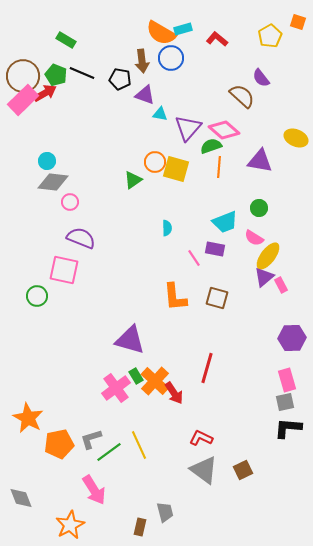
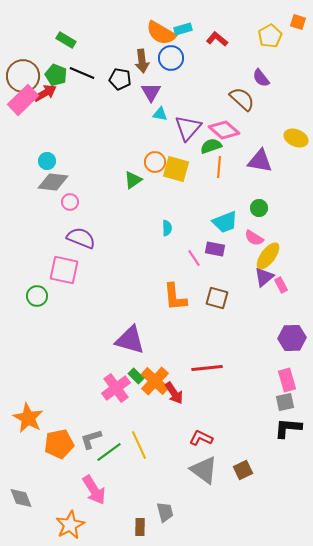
purple triangle at (145, 95): moved 6 px right, 3 px up; rotated 40 degrees clockwise
brown semicircle at (242, 96): moved 3 px down
red line at (207, 368): rotated 68 degrees clockwise
green rectangle at (136, 376): rotated 14 degrees counterclockwise
brown rectangle at (140, 527): rotated 12 degrees counterclockwise
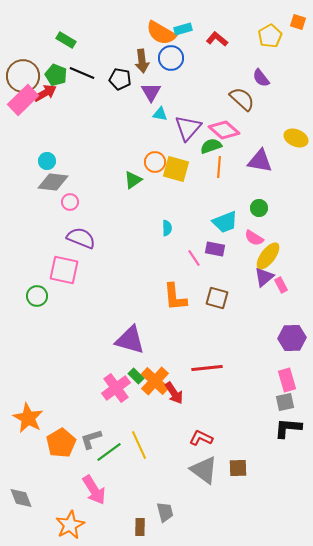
orange pentagon at (59, 444): moved 2 px right, 1 px up; rotated 20 degrees counterclockwise
brown square at (243, 470): moved 5 px left, 2 px up; rotated 24 degrees clockwise
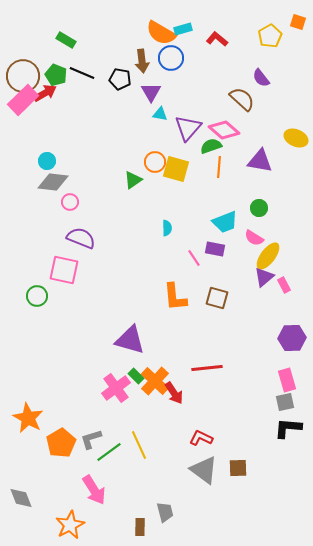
pink rectangle at (281, 285): moved 3 px right
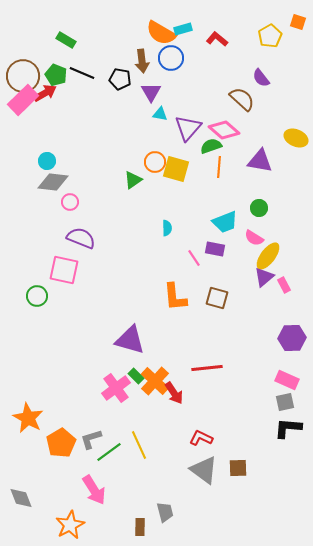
pink rectangle at (287, 380): rotated 50 degrees counterclockwise
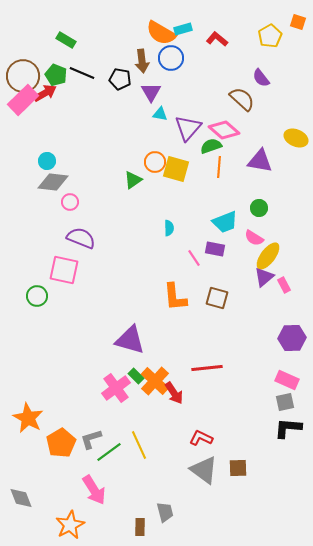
cyan semicircle at (167, 228): moved 2 px right
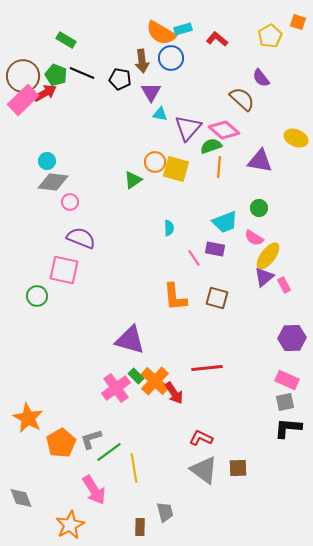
yellow line at (139, 445): moved 5 px left, 23 px down; rotated 16 degrees clockwise
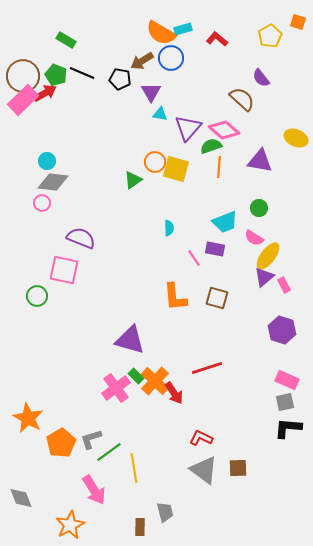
brown arrow at (142, 61): rotated 65 degrees clockwise
pink circle at (70, 202): moved 28 px left, 1 px down
purple hexagon at (292, 338): moved 10 px left, 8 px up; rotated 20 degrees clockwise
red line at (207, 368): rotated 12 degrees counterclockwise
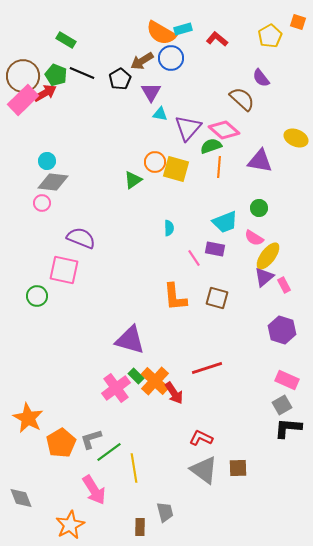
black pentagon at (120, 79): rotated 30 degrees clockwise
gray square at (285, 402): moved 3 px left, 3 px down; rotated 18 degrees counterclockwise
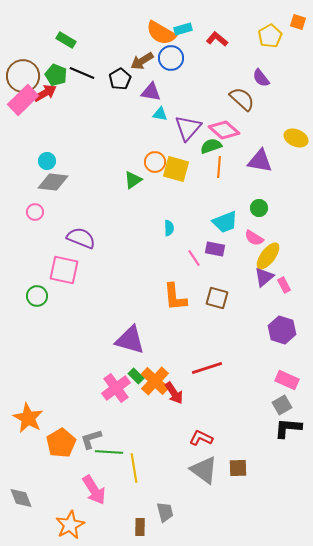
purple triangle at (151, 92): rotated 50 degrees counterclockwise
pink circle at (42, 203): moved 7 px left, 9 px down
green line at (109, 452): rotated 40 degrees clockwise
